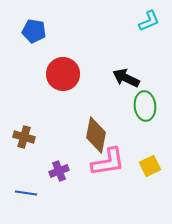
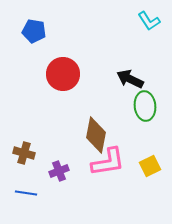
cyan L-shape: rotated 80 degrees clockwise
black arrow: moved 4 px right, 1 px down
brown cross: moved 16 px down
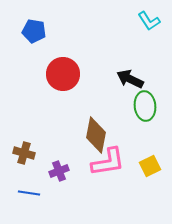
blue line: moved 3 px right
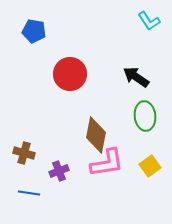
red circle: moved 7 px right
black arrow: moved 6 px right, 2 px up; rotated 8 degrees clockwise
green ellipse: moved 10 px down
pink L-shape: moved 1 px left, 1 px down
yellow square: rotated 10 degrees counterclockwise
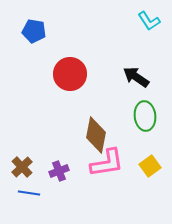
brown cross: moved 2 px left, 14 px down; rotated 30 degrees clockwise
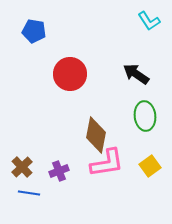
black arrow: moved 3 px up
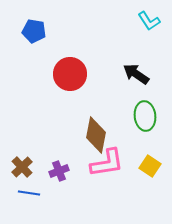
yellow square: rotated 20 degrees counterclockwise
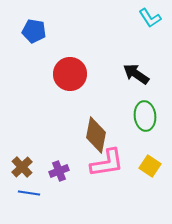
cyan L-shape: moved 1 px right, 3 px up
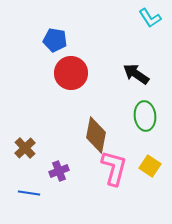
blue pentagon: moved 21 px right, 9 px down
red circle: moved 1 px right, 1 px up
pink L-shape: moved 7 px right, 5 px down; rotated 66 degrees counterclockwise
brown cross: moved 3 px right, 19 px up
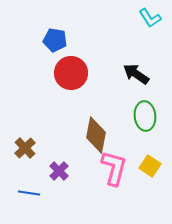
purple cross: rotated 24 degrees counterclockwise
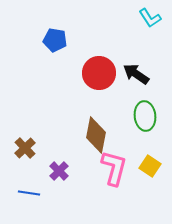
red circle: moved 28 px right
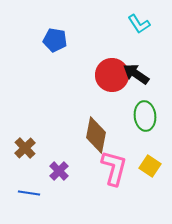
cyan L-shape: moved 11 px left, 6 px down
red circle: moved 13 px right, 2 px down
